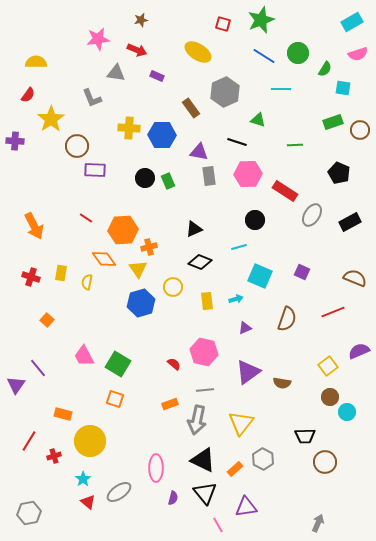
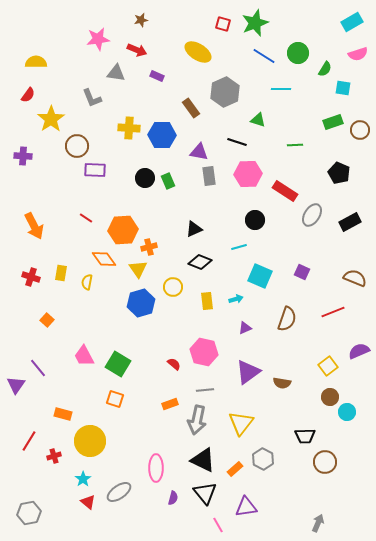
green star at (261, 20): moved 6 px left, 3 px down
purple cross at (15, 141): moved 8 px right, 15 px down
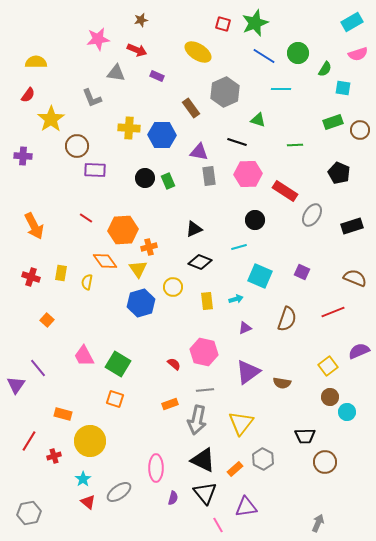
black rectangle at (350, 222): moved 2 px right, 4 px down; rotated 10 degrees clockwise
orange diamond at (104, 259): moved 1 px right, 2 px down
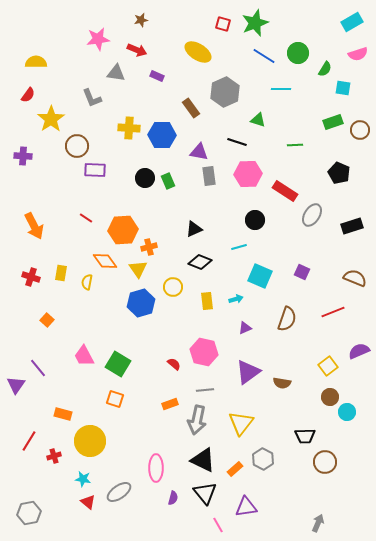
cyan star at (83, 479): rotated 28 degrees counterclockwise
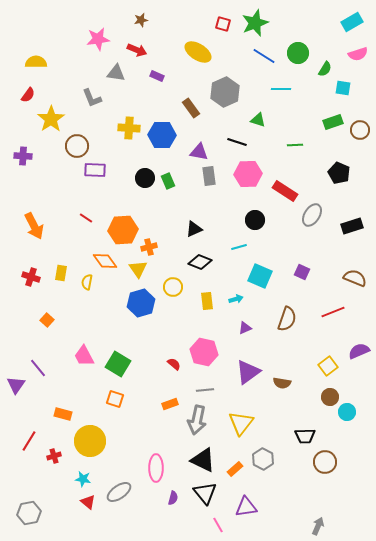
gray arrow at (318, 523): moved 3 px down
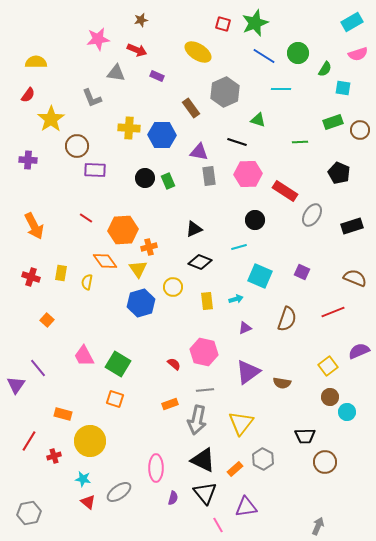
green line at (295, 145): moved 5 px right, 3 px up
purple cross at (23, 156): moved 5 px right, 4 px down
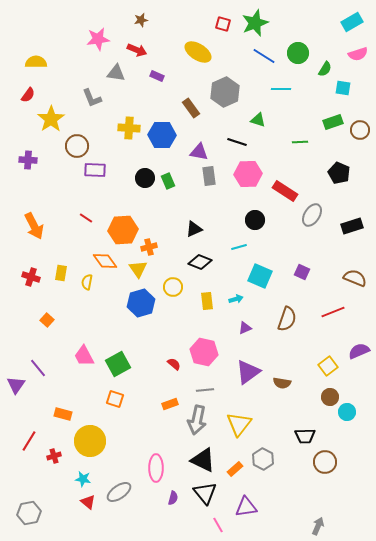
green square at (118, 364): rotated 30 degrees clockwise
yellow triangle at (241, 423): moved 2 px left, 1 px down
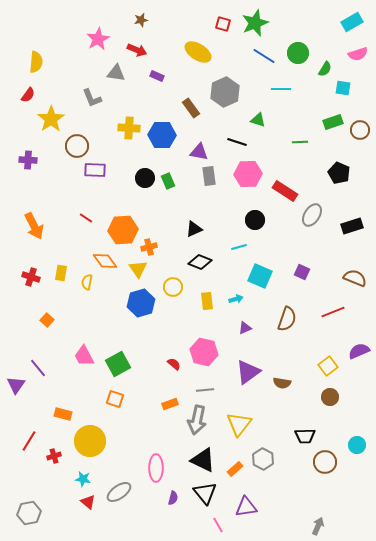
pink star at (98, 39): rotated 20 degrees counterclockwise
yellow semicircle at (36, 62): rotated 95 degrees clockwise
cyan circle at (347, 412): moved 10 px right, 33 px down
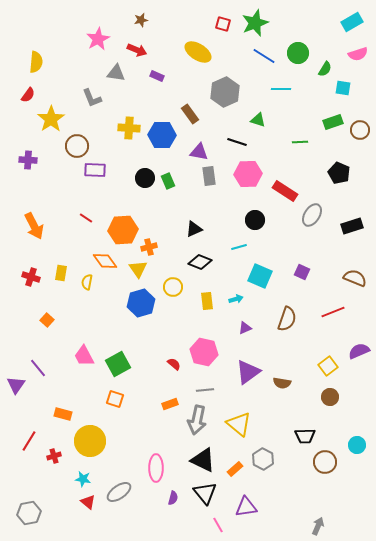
brown rectangle at (191, 108): moved 1 px left, 6 px down
yellow triangle at (239, 424): rotated 28 degrees counterclockwise
